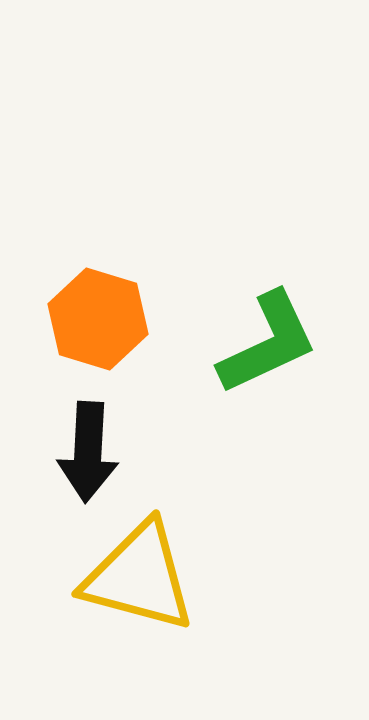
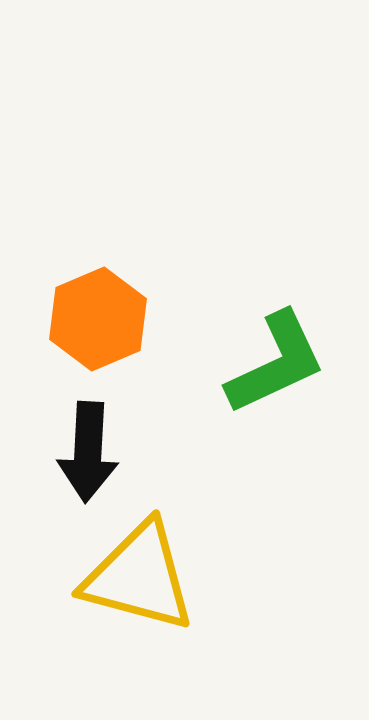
orange hexagon: rotated 20 degrees clockwise
green L-shape: moved 8 px right, 20 px down
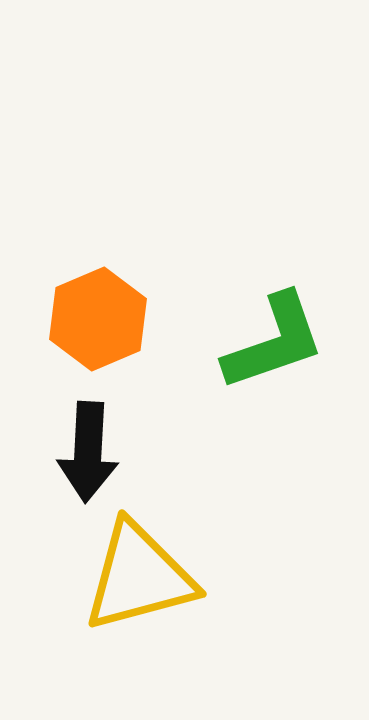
green L-shape: moved 2 px left, 21 px up; rotated 6 degrees clockwise
yellow triangle: rotated 30 degrees counterclockwise
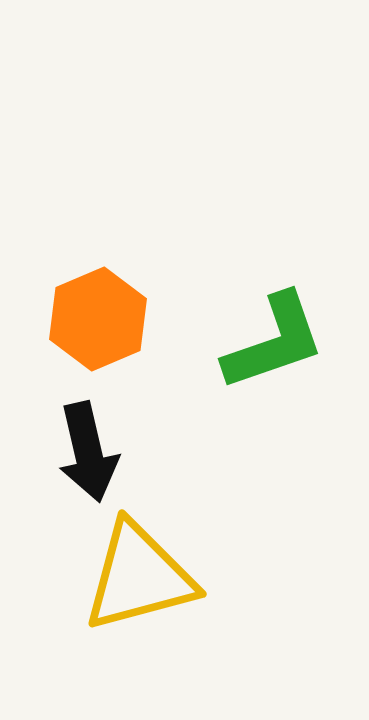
black arrow: rotated 16 degrees counterclockwise
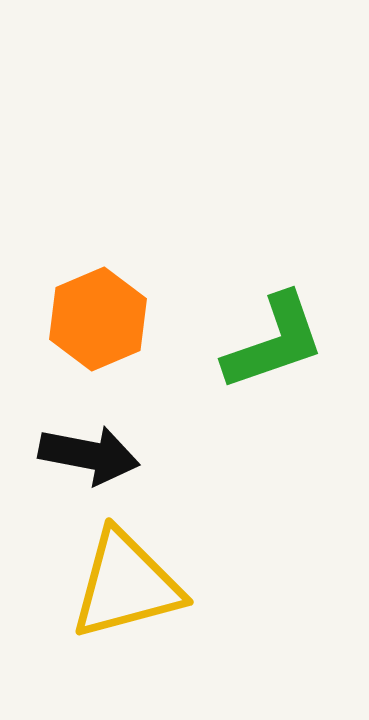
black arrow: moved 1 px right, 3 px down; rotated 66 degrees counterclockwise
yellow triangle: moved 13 px left, 8 px down
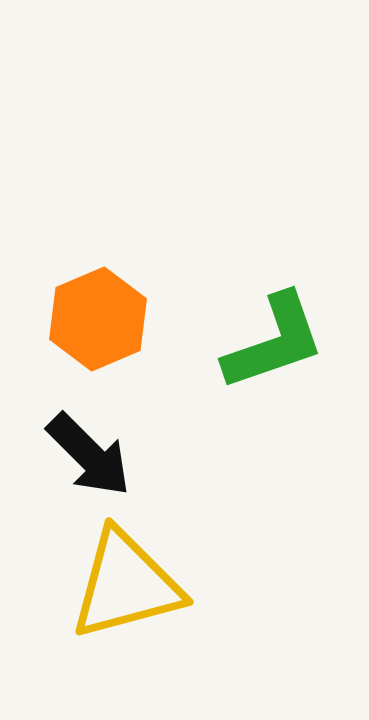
black arrow: rotated 34 degrees clockwise
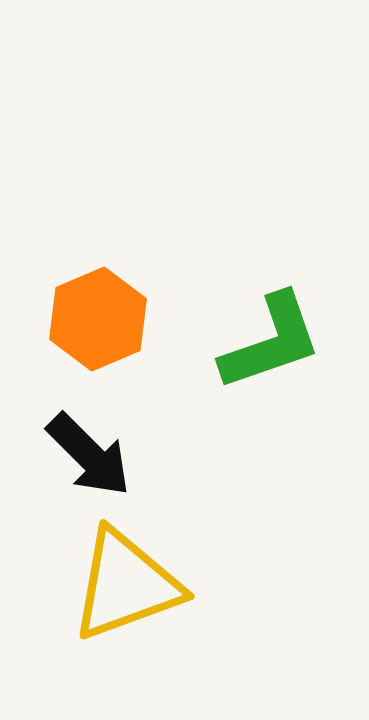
green L-shape: moved 3 px left
yellow triangle: rotated 5 degrees counterclockwise
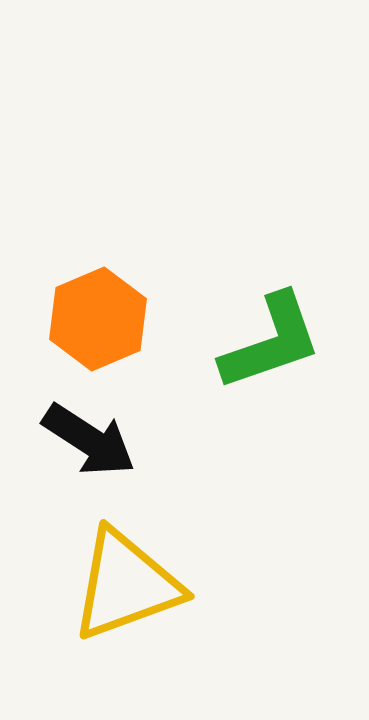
black arrow: moved 15 px up; rotated 12 degrees counterclockwise
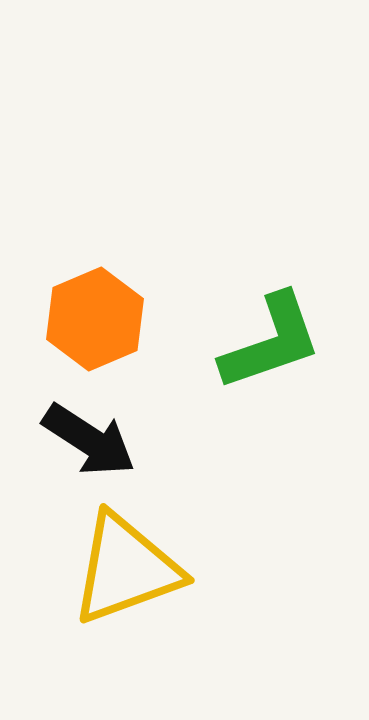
orange hexagon: moved 3 px left
yellow triangle: moved 16 px up
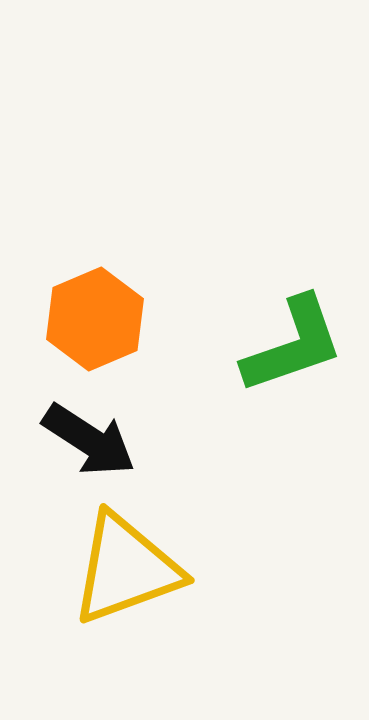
green L-shape: moved 22 px right, 3 px down
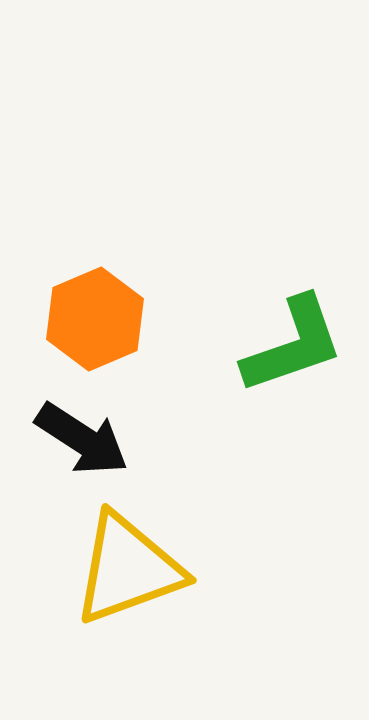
black arrow: moved 7 px left, 1 px up
yellow triangle: moved 2 px right
